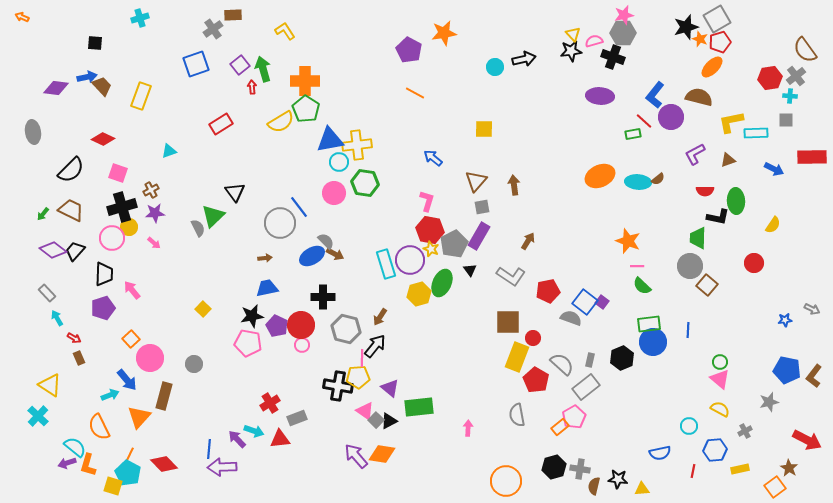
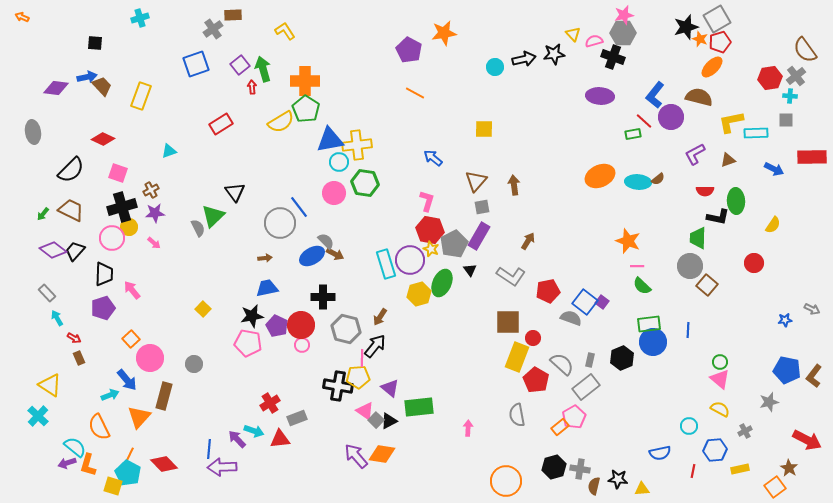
black star at (571, 51): moved 17 px left, 3 px down
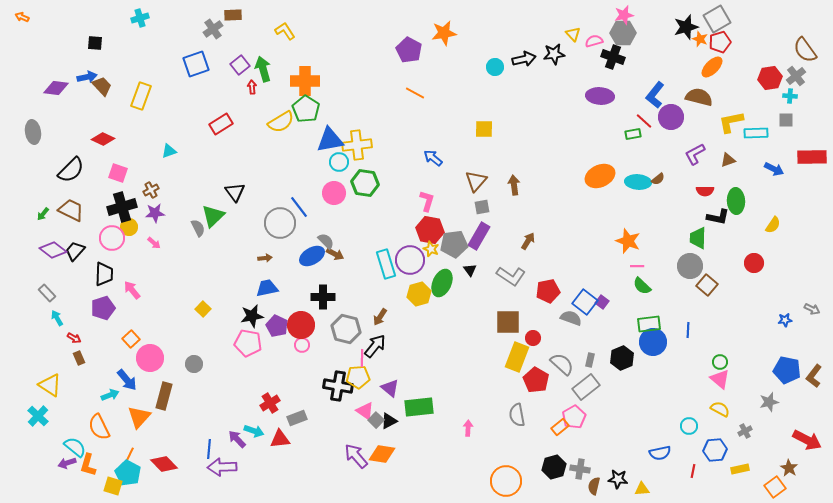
gray pentagon at (454, 244): rotated 20 degrees clockwise
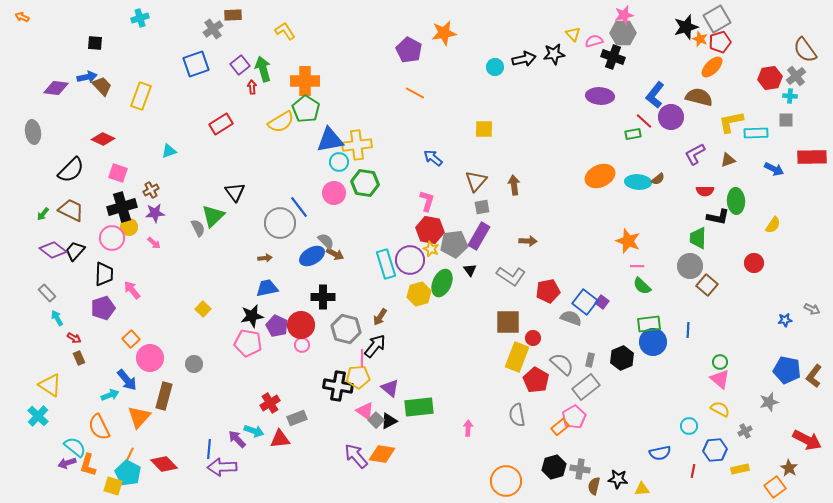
brown arrow at (528, 241): rotated 60 degrees clockwise
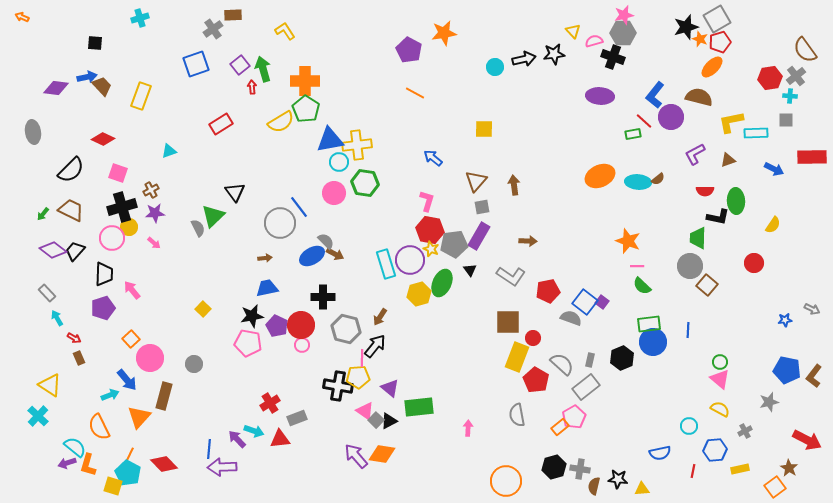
yellow triangle at (573, 34): moved 3 px up
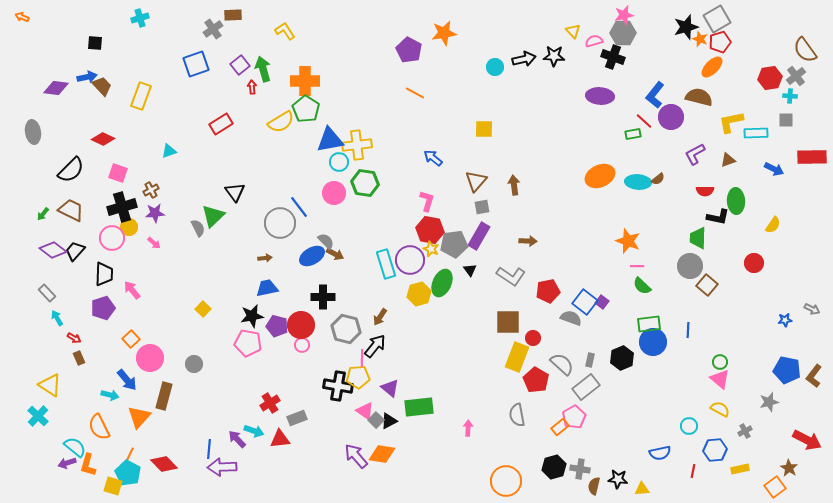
black star at (554, 54): moved 2 px down; rotated 10 degrees clockwise
purple pentagon at (277, 326): rotated 10 degrees counterclockwise
cyan arrow at (110, 395): rotated 36 degrees clockwise
